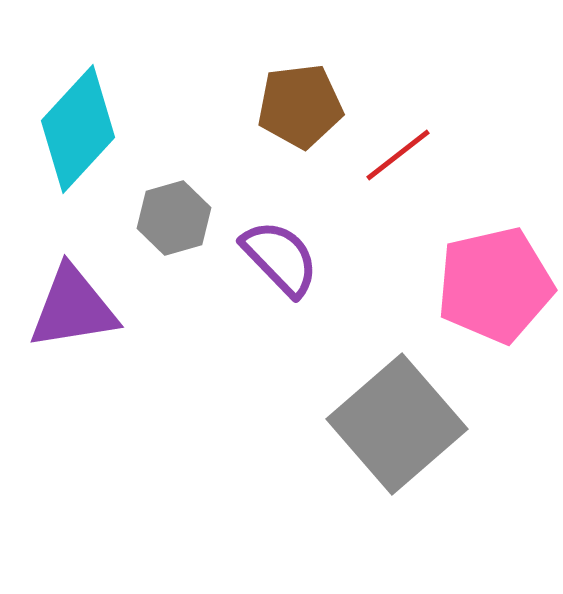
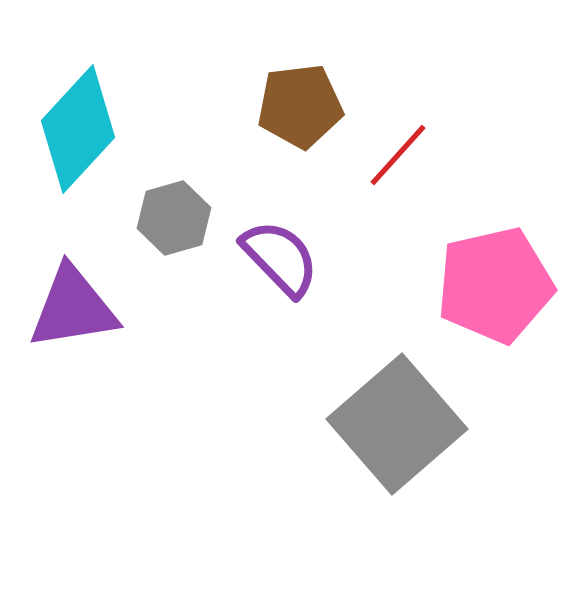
red line: rotated 10 degrees counterclockwise
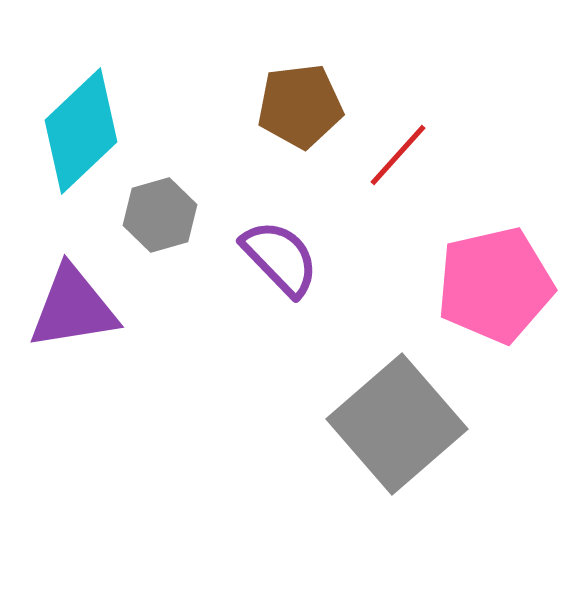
cyan diamond: moved 3 px right, 2 px down; rotated 4 degrees clockwise
gray hexagon: moved 14 px left, 3 px up
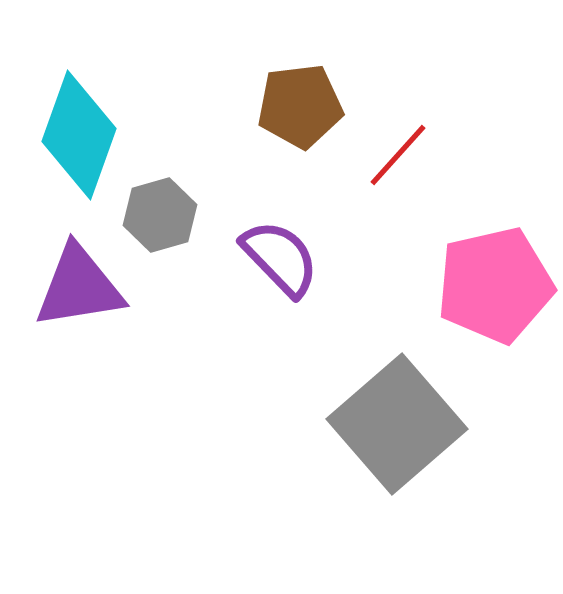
cyan diamond: moved 2 px left, 4 px down; rotated 27 degrees counterclockwise
purple triangle: moved 6 px right, 21 px up
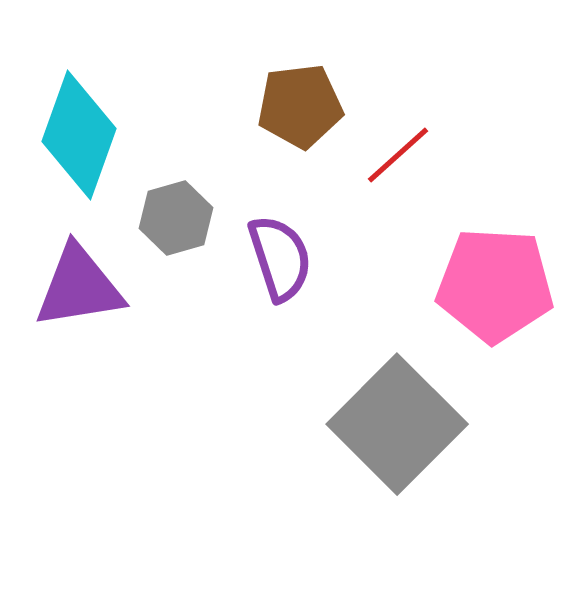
red line: rotated 6 degrees clockwise
gray hexagon: moved 16 px right, 3 px down
purple semicircle: rotated 26 degrees clockwise
pink pentagon: rotated 16 degrees clockwise
gray square: rotated 4 degrees counterclockwise
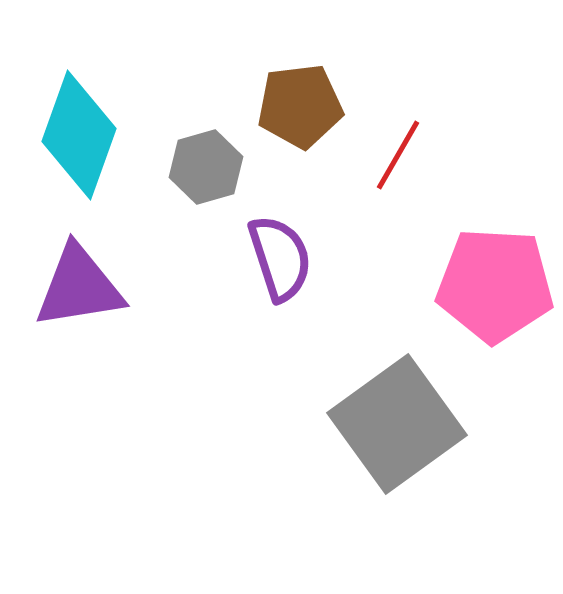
red line: rotated 18 degrees counterclockwise
gray hexagon: moved 30 px right, 51 px up
gray square: rotated 9 degrees clockwise
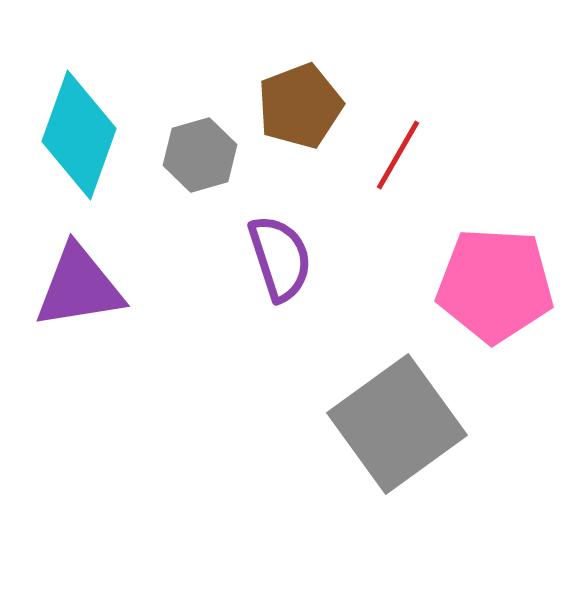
brown pentagon: rotated 14 degrees counterclockwise
gray hexagon: moved 6 px left, 12 px up
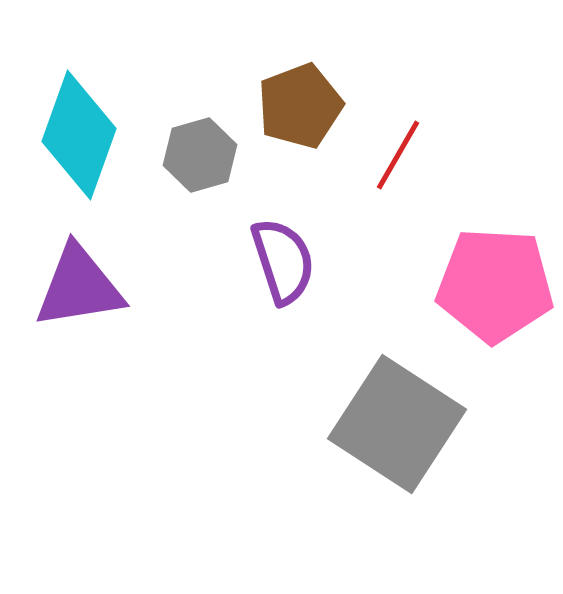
purple semicircle: moved 3 px right, 3 px down
gray square: rotated 21 degrees counterclockwise
